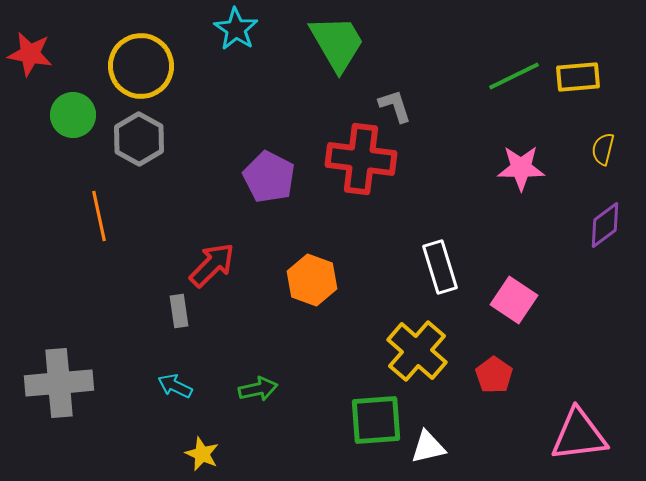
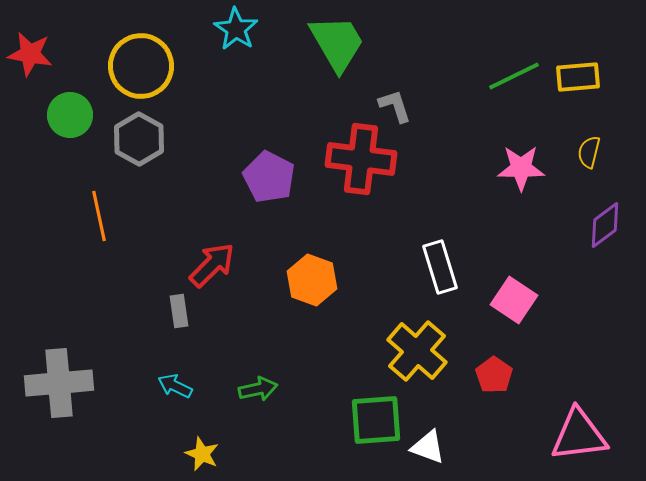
green circle: moved 3 px left
yellow semicircle: moved 14 px left, 3 px down
white triangle: rotated 33 degrees clockwise
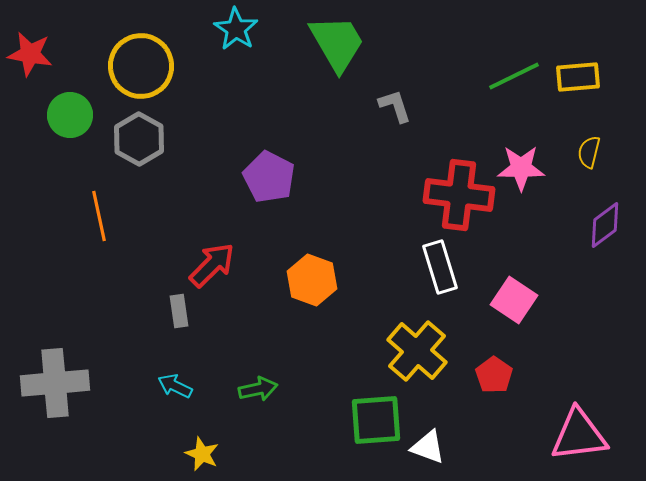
red cross: moved 98 px right, 36 px down
gray cross: moved 4 px left
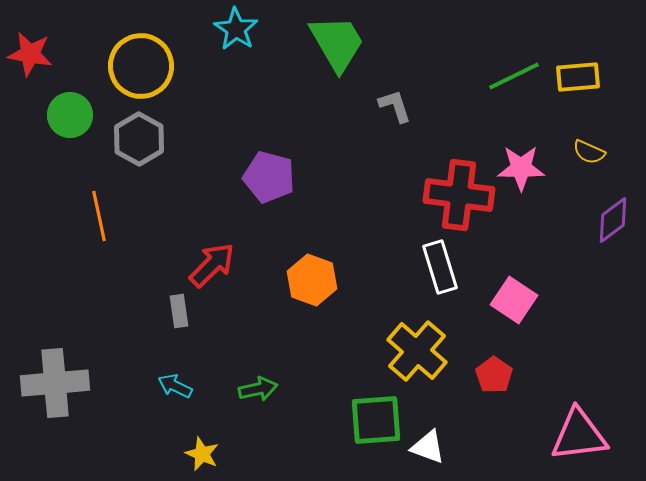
yellow semicircle: rotated 80 degrees counterclockwise
purple pentagon: rotated 12 degrees counterclockwise
purple diamond: moved 8 px right, 5 px up
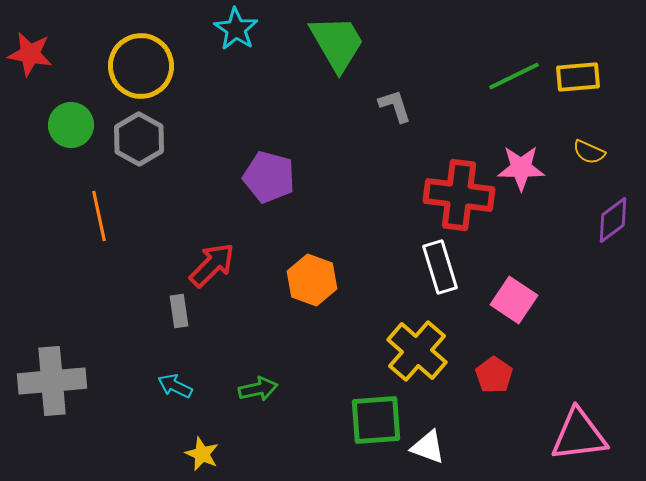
green circle: moved 1 px right, 10 px down
gray cross: moved 3 px left, 2 px up
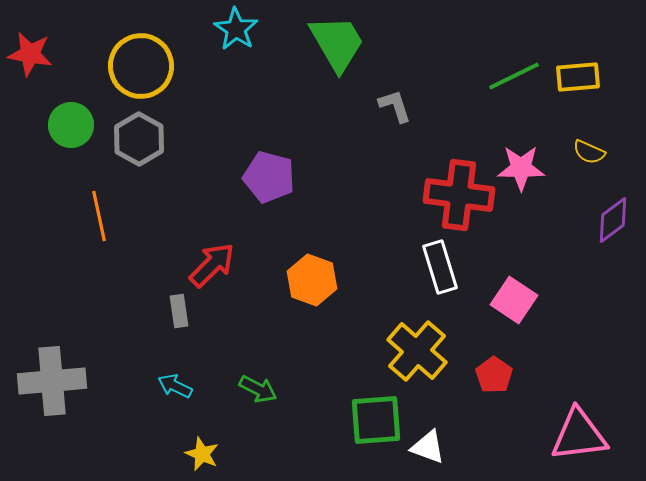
green arrow: rotated 39 degrees clockwise
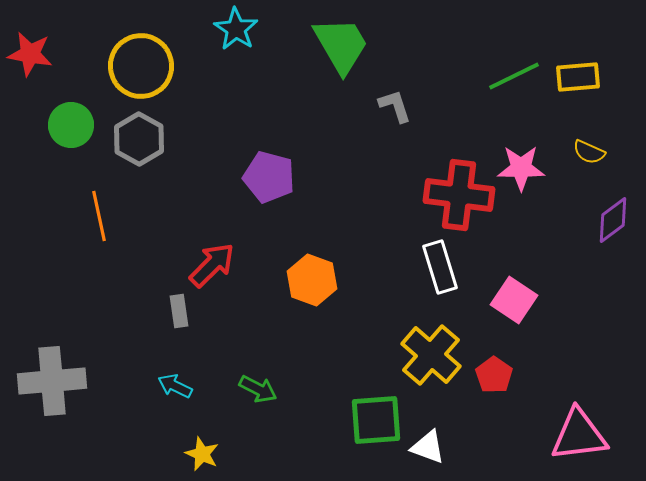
green trapezoid: moved 4 px right, 2 px down
yellow cross: moved 14 px right, 4 px down
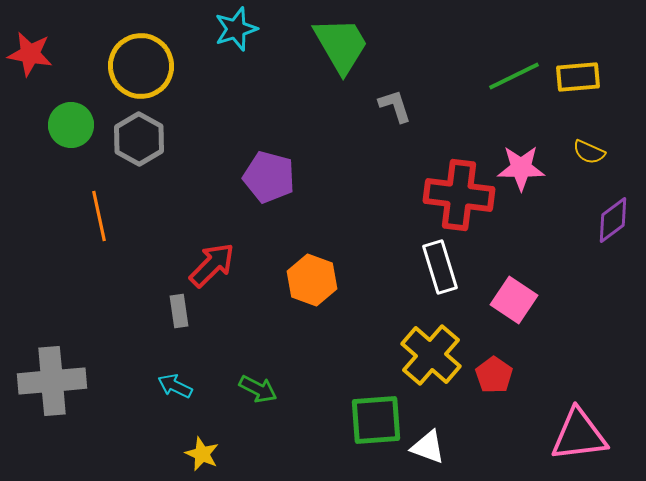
cyan star: rotated 21 degrees clockwise
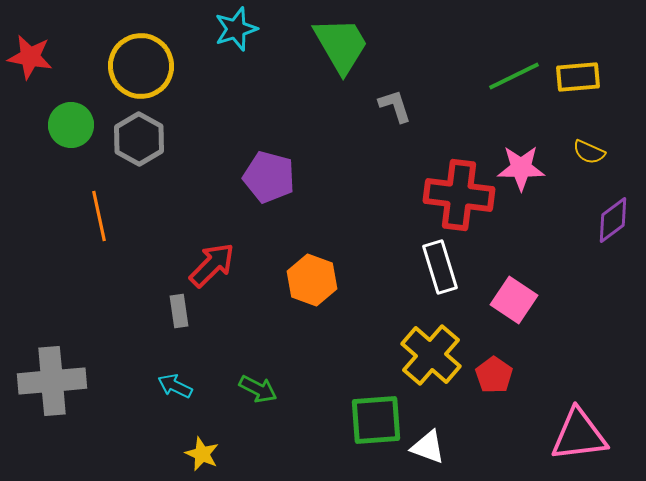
red star: moved 3 px down
